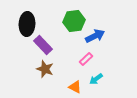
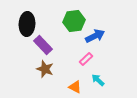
cyan arrow: moved 2 px right, 1 px down; rotated 80 degrees clockwise
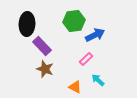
blue arrow: moved 1 px up
purple rectangle: moved 1 px left, 1 px down
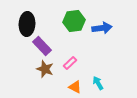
blue arrow: moved 7 px right, 7 px up; rotated 18 degrees clockwise
pink rectangle: moved 16 px left, 4 px down
cyan arrow: moved 3 px down; rotated 16 degrees clockwise
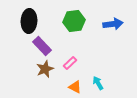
black ellipse: moved 2 px right, 3 px up
blue arrow: moved 11 px right, 4 px up
brown star: rotated 30 degrees clockwise
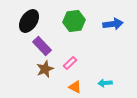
black ellipse: rotated 30 degrees clockwise
cyan arrow: moved 7 px right; rotated 64 degrees counterclockwise
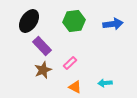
brown star: moved 2 px left, 1 px down
